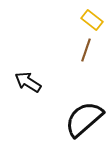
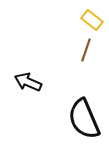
black arrow: rotated 8 degrees counterclockwise
black semicircle: rotated 72 degrees counterclockwise
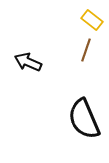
black arrow: moved 20 px up
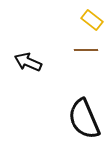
brown line: rotated 70 degrees clockwise
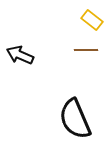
black arrow: moved 8 px left, 7 px up
black semicircle: moved 9 px left
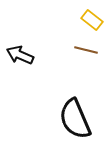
brown line: rotated 15 degrees clockwise
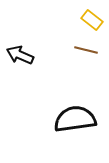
black semicircle: rotated 105 degrees clockwise
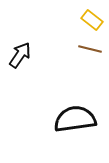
brown line: moved 4 px right, 1 px up
black arrow: rotated 100 degrees clockwise
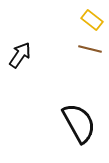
black semicircle: moved 4 px right, 4 px down; rotated 69 degrees clockwise
